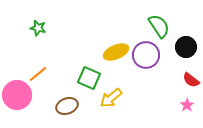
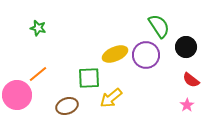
yellow ellipse: moved 1 px left, 2 px down
green square: rotated 25 degrees counterclockwise
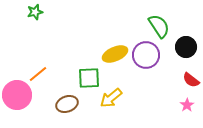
green star: moved 3 px left, 16 px up; rotated 28 degrees counterclockwise
brown ellipse: moved 2 px up
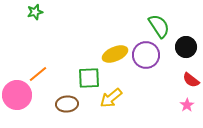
brown ellipse: rotated 15 degrees clockwise
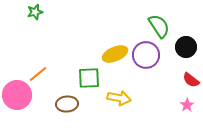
yellow arrow: moved 8 px right; rotated 130 degrees counterclockwise
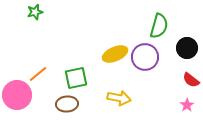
green semicircle: rotated 50 degrees clockwise
black circle: moved 1 px right, 1 px down
purple circle: moved 1 px left, 2 px down
green square: moved 13 px left; rotated 10 degrees counterclockwise
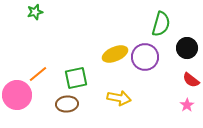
green semicircle: moved 2 px right, 2 px up
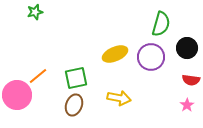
purple circle: moved 6 px right
orange line: moved 2 px down
red semicircle: rotated 30 degrees counterclockwise
brown ellipse: moved 7 px right, 1 px down; rotated 65 degrees counterclockwise
